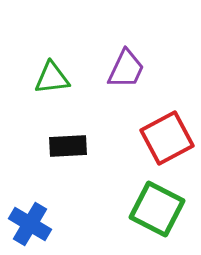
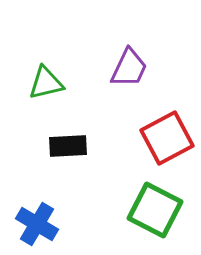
purple trapezoid: moved 3 px right, 1 px up
green triangle: moved 6 px left, 5 px down; rotated 6 degrees counterclockwise
green square: moved 2 px left, 1 px down
blue cross: moved 7 px right
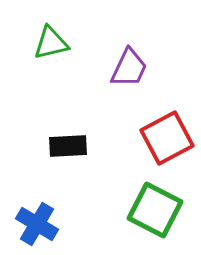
green triangle: moved 5 px right, 40 px up
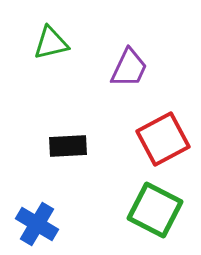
red square: moved 4 px left, 1 px down
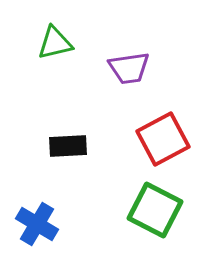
green triangle: moved 4 px right
purple trapezoid: rotated 57 degrees clockwise
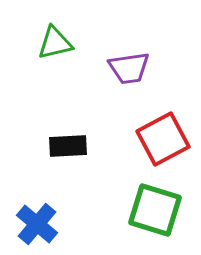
green square: rotated 10 degrees counterclockwise
blue cross: rotated 9 degrees clockwise
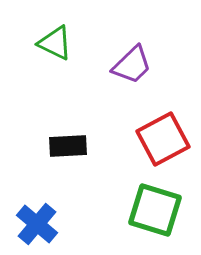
green triangle: rotated 39 degrees clockwise
purple trapezoid: moved 3 px right, 3 px up; rotated 36 degrees counterclockwise
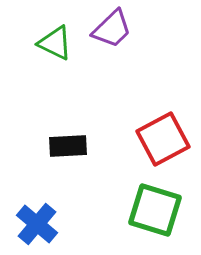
purple trapezoid: moved 20 px left, 36 px up
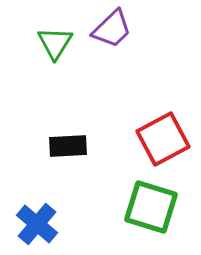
green triangle: rotated 36 degrees clockwise
green square: moved 4 px left, 3 px up
